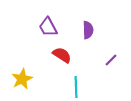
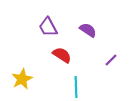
purple semicircle: rotated 54 degrees counterclockwise
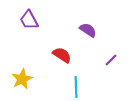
purple trapezoid: moved 19 px left, 7 px up
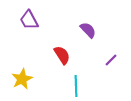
purple semicircle: rotated 12 degrees clockwise
red semicircle: rotated 24 degrees clockwise
cyan line: moved 1 px up
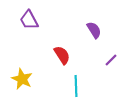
purple semicircle: moved 6 px right; rotated 12 degrees clockwise
yellow star: rotated 20 degrees counterclockwise
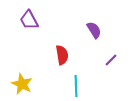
red semicircle: rotated 24 degrees clockwise
yellow star: moved 5 px down
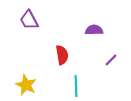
purple semicircle: rotated 60 degrees counterclockwise
yellow star: moved 4 px right, 1 px down
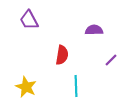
red semicircle: rotated 18 degrees clockwise
yellow star: moved 2 px down
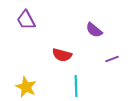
purple trapezoid: moved 3 px left
purple semicircle: rotated 138 degrees counterclockwise
red semicircle: rotated 96 degrees clockwise
purple line: moved 1 px right, 1 px up; rotated 24 degrees clockwise
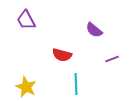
cyan line: moved 2 px up
